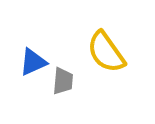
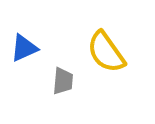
blue triangle: moved 9 px left, 14 px up
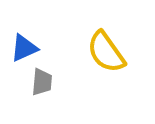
gray trapezoid: moved 21 px left, 1 px down
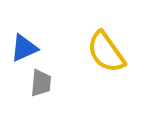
gray trapezoid: moved 1 px left, 1 px down
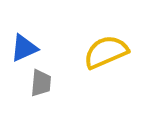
yellow semicircle: rotated 102 degrees clockwise
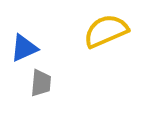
yellow semicircle: moved 21 px up
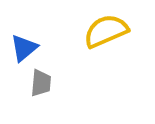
blue triangle: rotated 16 degrees counterclockwise
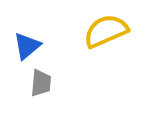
blue triangle: moved 3 px right, 2 px up
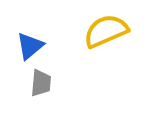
blue triangle: moved 3 px right
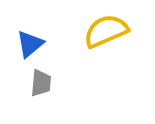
blue triangle: moved 2 px up
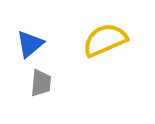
yellow semicircle: moved 1 px left, 9 px down
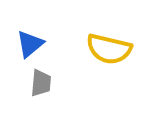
yellow semicircle: moved 4 px right, 9 px down; rotated 144 degrees counterclockwise
